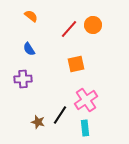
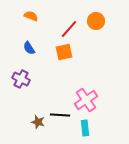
orange semicircle: rotated 16 degrees counterclockwise
orange circle: moved 3 px right, 4 px up
blue semicircle: moved 1 px up
orange square: moved 12 px left, 12 px up
purple cross: moved 2 px left; rotated 30 degrees clockwise
black line: rotated 60 degrees clockwise
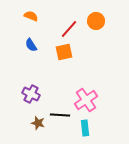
blue semicircle: moved 2 px right, 3 px up
purple cross: moved 10 px right, 15 px down
brown star: moved 1 px down
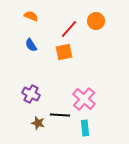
pink cross: moved 2 px left, 1 px up; rotated 15 degrees counterclockwise
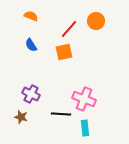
pink cross: rotated 20 degrees counterclockwise
black line: moved 1 px right, 1 px up
brown star: moved 17 px left, 6 px up
